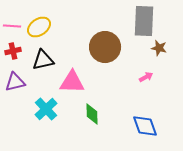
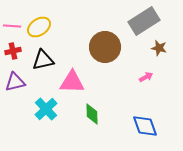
gray rectangle: rotated 56 degrees clockwise
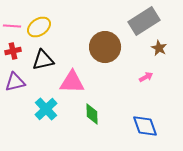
brown star: rotated 14 degrees clockwise
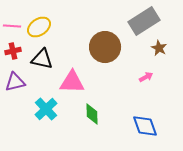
black triangle: moved 1 px left, 1 px up; rotated 25 degrees clockwise
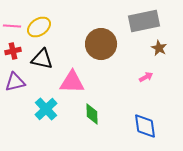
gray rectangle: rotated 20 degrees clockwise
brown circle: moved 4 px left, 3 px up
blue diamond: rotated 12 degrees clockwise
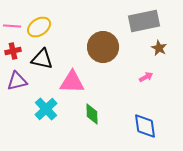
brown circle: moved 2 px right, 3 px down
purple triangle: moved 2 px right, 1 px up
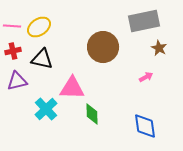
pink triangle: moved 6 px down
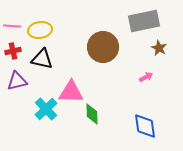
yellow ellipse: moved 1 px right, 3 px down; rotated 25 degrees clockwise
pink triangle: moved 1 px left, 4 px down
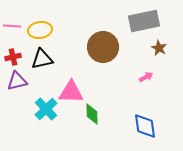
red cross: moved 6 px down
black triangle: rotated 25 degrees counterclockwise
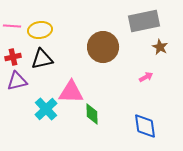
brown star: moved 1 px right, 1 px up
